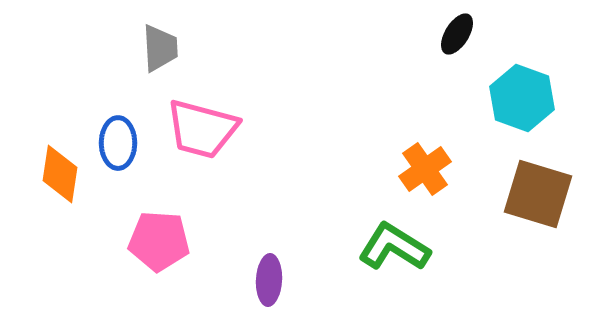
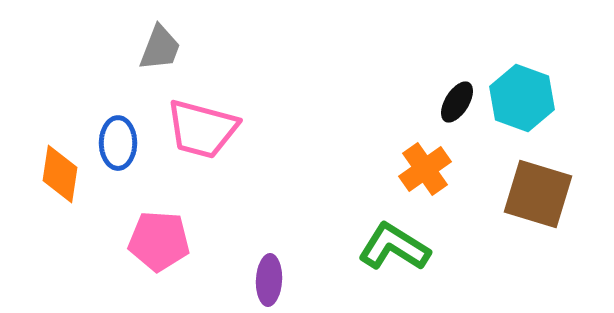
black ellipse: moved 68 px down
gray trapezoid: rotated 24 degrees clockwise
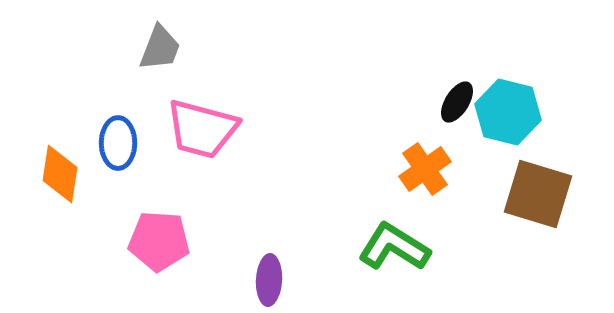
cyan hexagon: moved 14 px left, 14 px down; rotated 6 degrees counterclockwise
